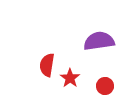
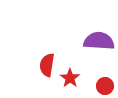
purple semicircle: rotated 12 degrees clockwise
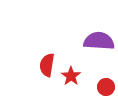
red star: moved 1 px right, 2 px up
red circle: moved 1 px right, 1 px down
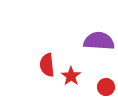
red semicircle: rotated 15 degrees counterclockwise
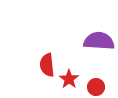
red star: moved 2 px left, 3 px down
red circle: moved 10 px left
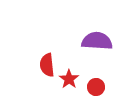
purple semicircle: moved 2 px left
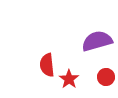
purple semicircle: rotated 20 degrees counterclockwise
red circle: moved 10 px right, 10 px up
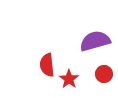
purple semicircle: moved 2 px left
red circle: moved 2 px left, 3 px up
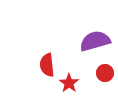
red circle: moved 1 px right, 1 px up
red star: moved 4 px down
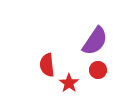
purple semicircle: rotated 140 degrees clockwise
red circle: moved 7 px left, 3 px up
